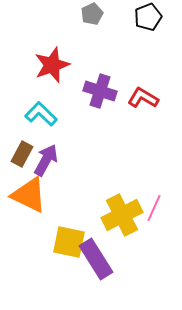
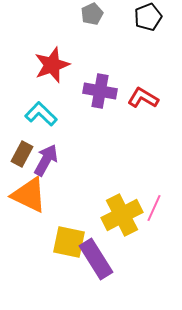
purple cross: rotated 8 degrees counterclockwise
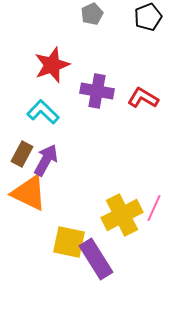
purple cross: moved 3 px left
cyan L-shape: moved 2 px right, 2 px up
orange triangle: moved 2 px up
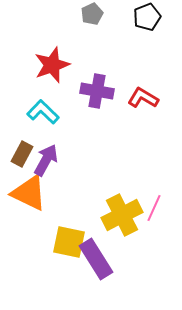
black pentagon: moved 1 px left
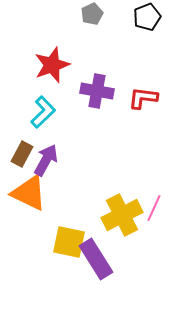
red L-shape: rotated 24 degrees counterclockwise
cyan L-shape: rotated 92 degrees clockwise
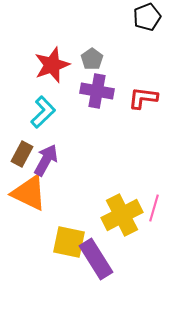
gray pentagon: moved 45 px down; rotated 10 degrees counterclockwise
pink line: rotated 8 degrees counterclockwise
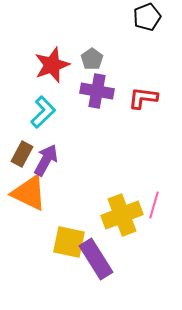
pink line: moved 3 px up
yellow cross: rotated 6 degrees clockwise
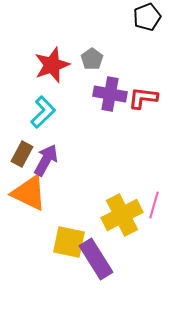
purple cross: moved 13 px right, 3 px down
yellow cross: rotated 6 degrees counterclockwise
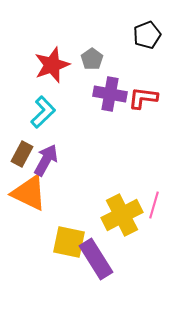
black pentagon: moved 18 px down
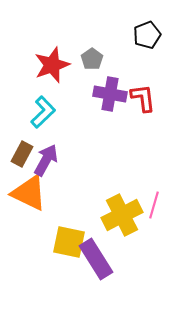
red L-shape: rotated 76 degrees clockwise
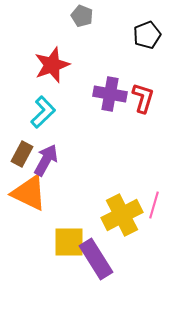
gray pentagon: moved 10 px left, 43 px up; rotated 15 degrees counterclockwise
red L-shape: rotated 24 degrees clockwise
yellow square: rotated 12 degrees counterclockwise
